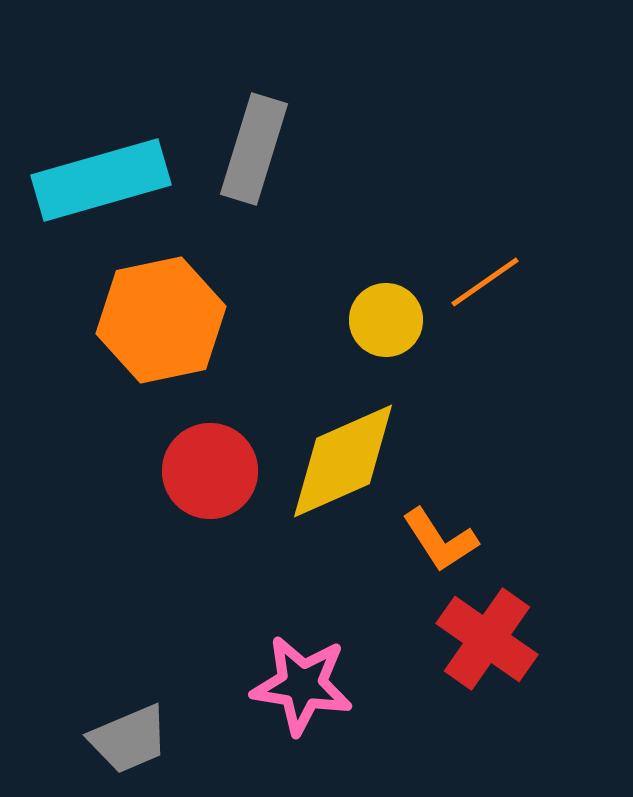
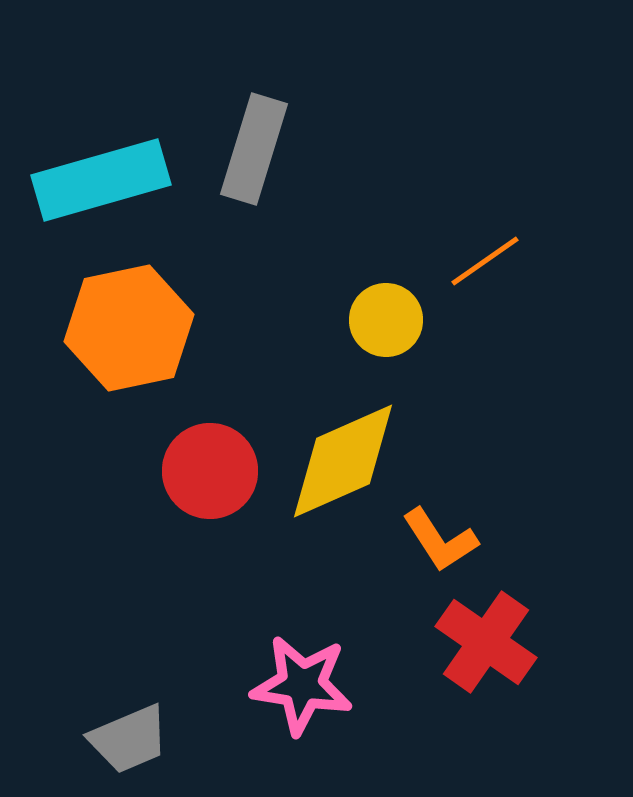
orange line: moved 21 px up
orange hexagon: moved 32 px left, 8 px down
red cross: moved 1 px left, 3 px down
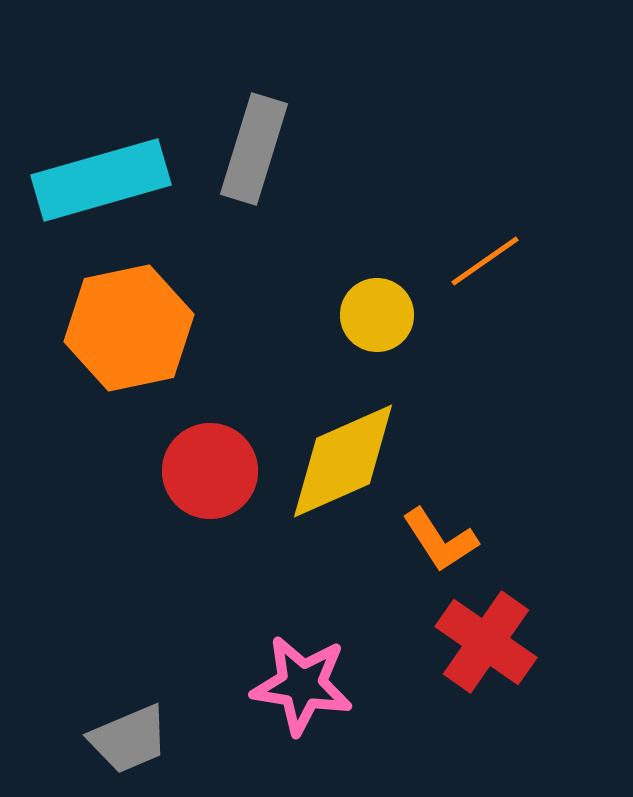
yellow circle: moved 9 px left, 5 px up
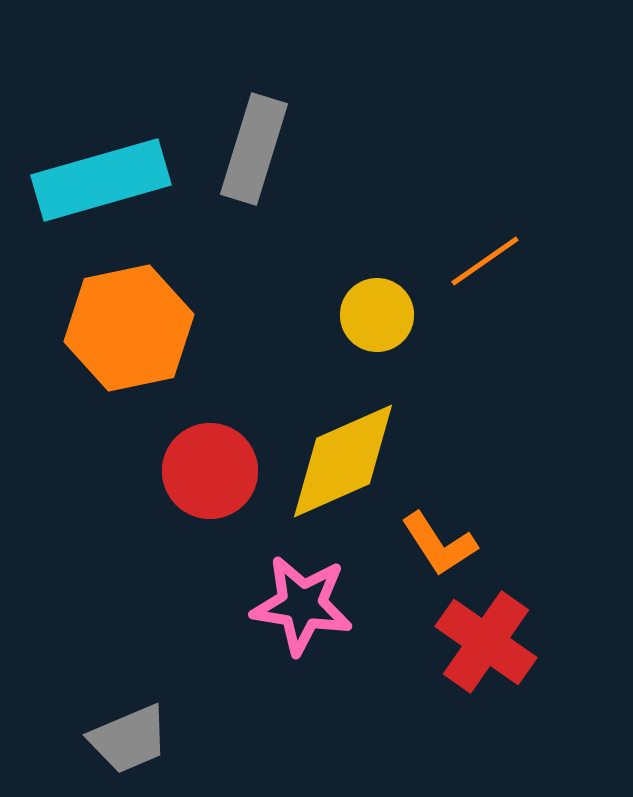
orange L-shape: moved 1 px left, 4 px down
pink star: moved 80 px up
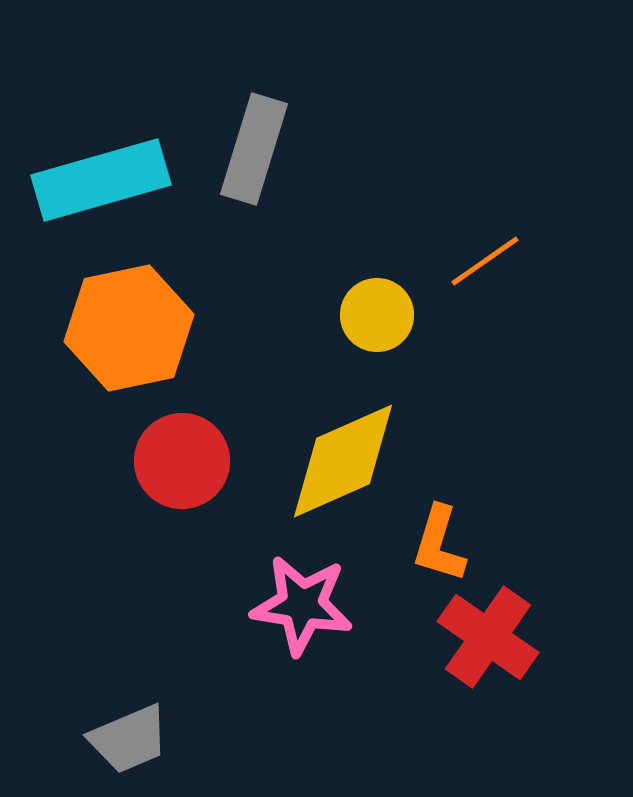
red circle: moved 28 px left, 10 px up
orange L-shape: rotated 50 degrees clockwise
red cross: moved 2 px right, 5 px up
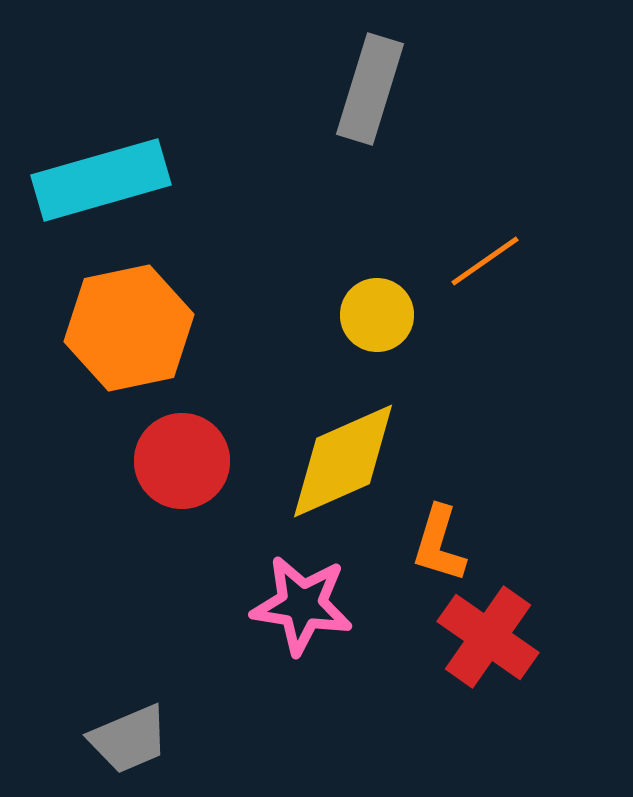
gray rectangle: moved 116 px right, 60 px up
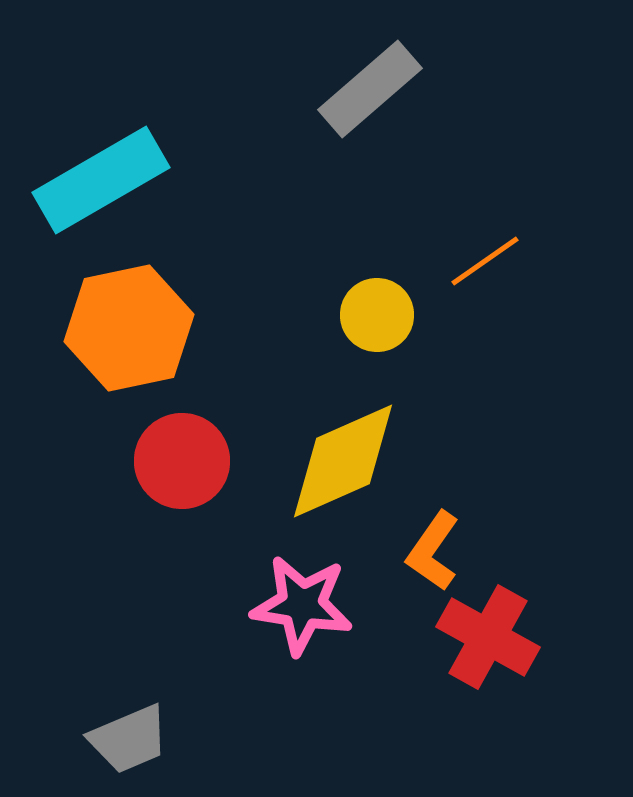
gray rectangle: rotated 32 degrees clockwise
cyan rectangle: rotated 14 degrees counterclockwise
orange L-shape: moved 6 px left, 7 px down; rotated 18 degrees clockwise
red cross: rotated 6 degrees counterclockwise
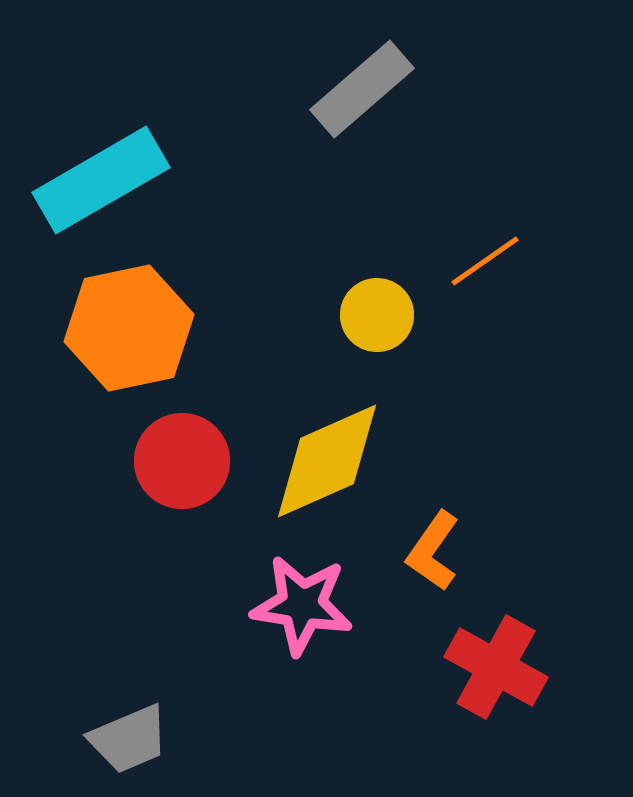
gray rectangle: moved 8 px left
yellow diamond: moved 16 px left
red cross: moved 8 px right, 30 px down
